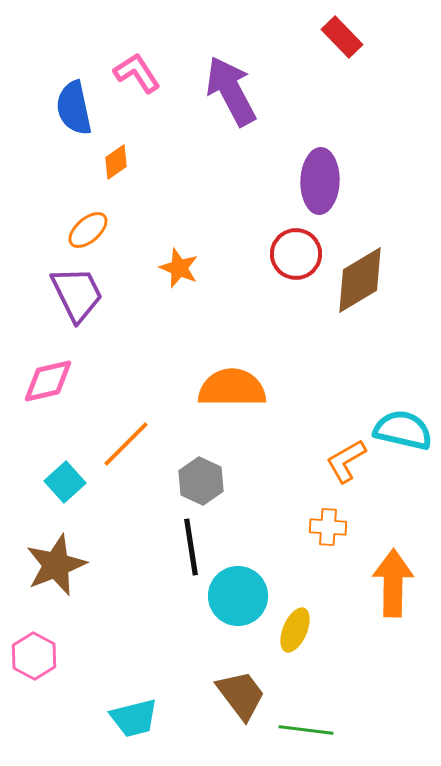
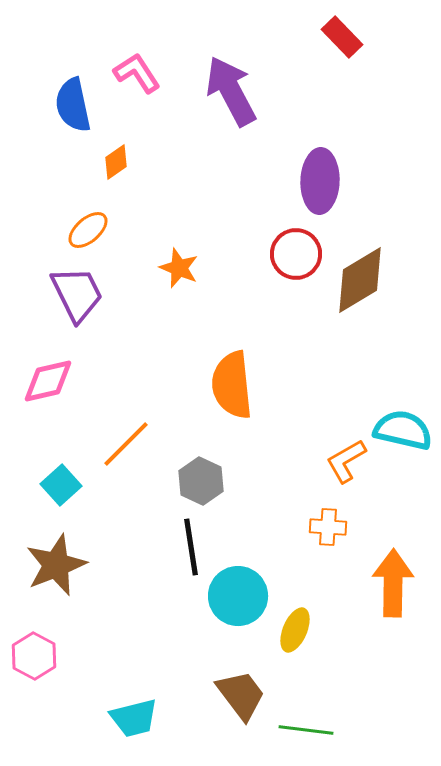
blue semicircle: moved 1 px left, 3 px up
orange semicircle: moved 3 px up; rotated 96 degrees counterclockwise
cyan square: moved 4 px left, 3 px down
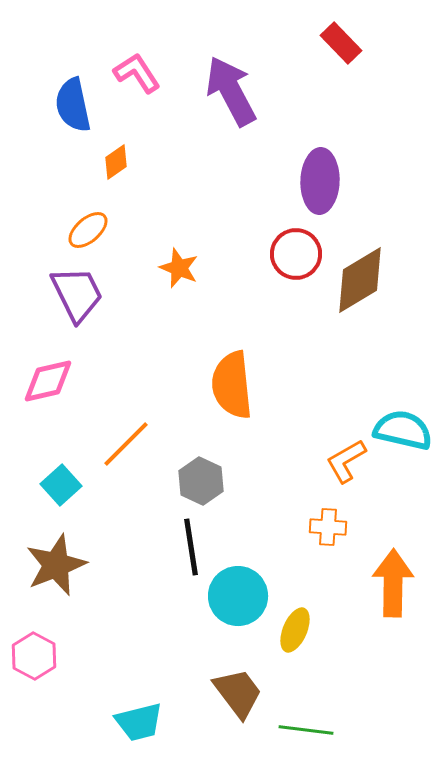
red rectangle: moved 1 px left, 6 px down
brown trapezoid: moved 3 px left, 2 px up
cyan trapezoid: moved 5 px right, 4 px down
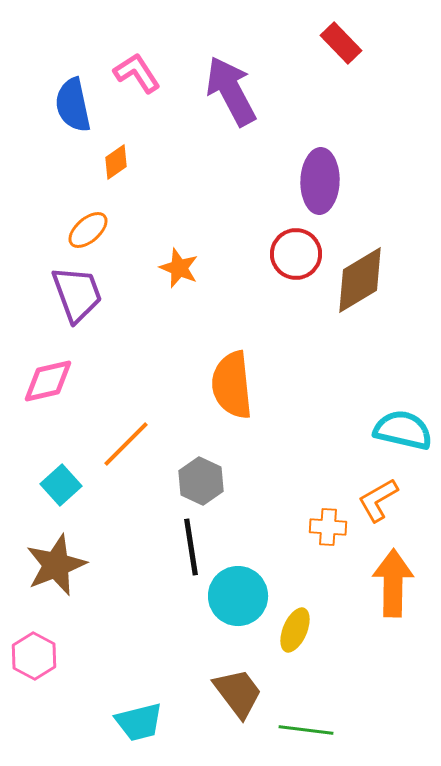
purple trapezoid: rotated 6 degrees clockwise
orange L-shape: moved 32 px right, 39 px down
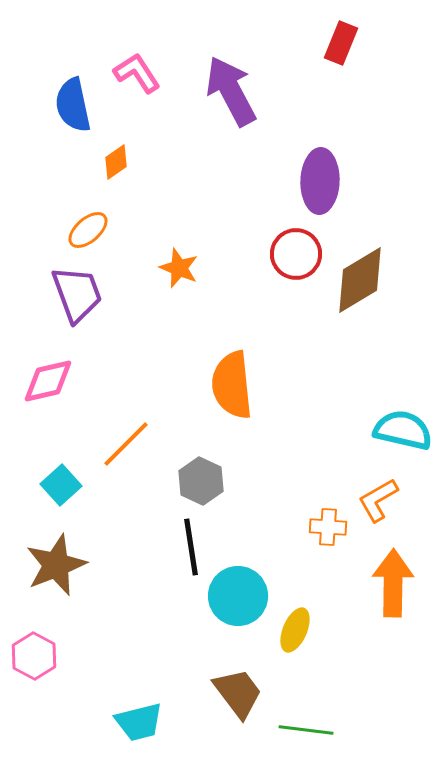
red rectangle: rotated 66 degrees clockwise
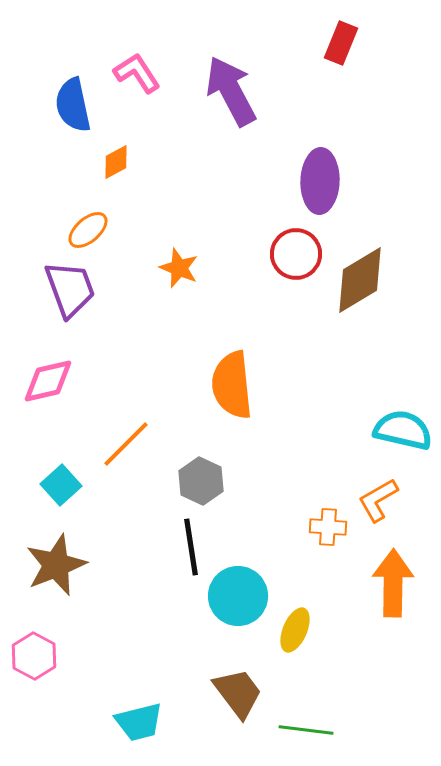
orange diamond: rotated 6 degrees clockwise
purple trapezoid: moved 7 px left, 5 px up
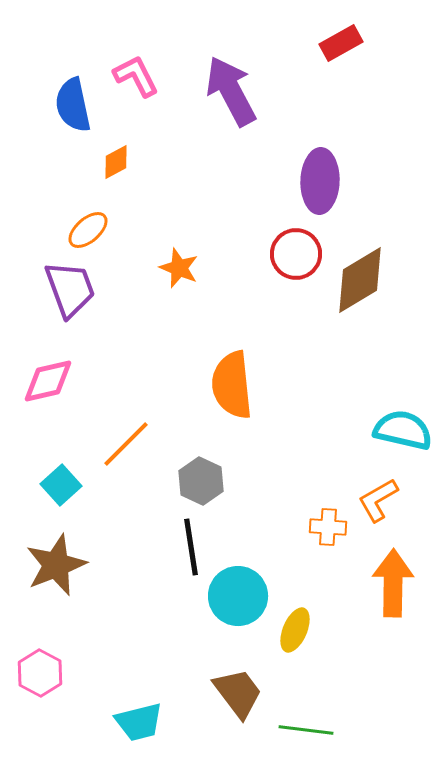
red rectangle: rotated 39 degrees clockwise
pink L-shape: moved 1 px left, 3 px down; rotated 6 degrees clockwise
pink hexagon: moved 6 px right, 17 px down
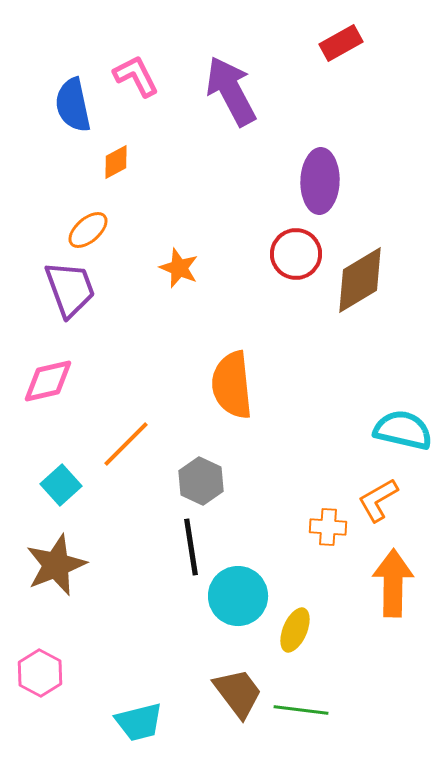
green line: moved 5 px left, 20 px up
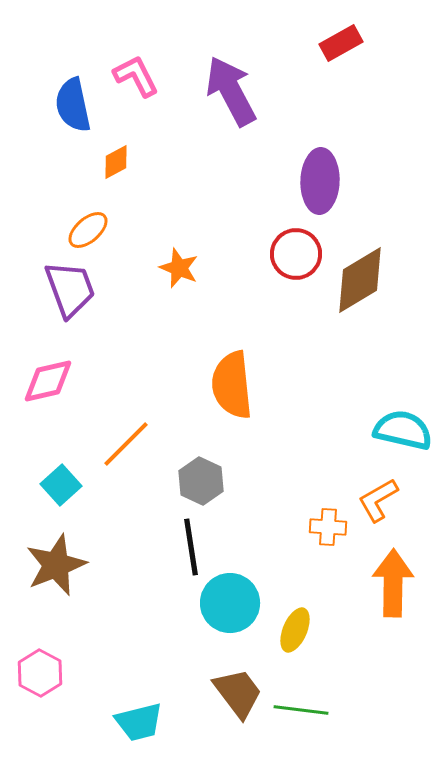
cyan circle: moved 8 px left, 7 px down
